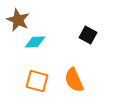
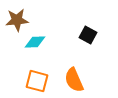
brown star: moved 1 px left; rotated 30 degrees counterclockwise
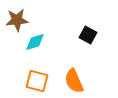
cyan diamond: rotated 15 degrees counterclockwise
orange semicircle: moved 1 px down
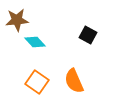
cyan diamond: rotated 65 degrees clockwise
orange square: moved 1 px down; rotated 20 degrees clockwise
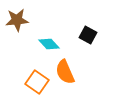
cyan diamond: moved 14 px right, 2 px down
orange semicircle: moved 9 px left, 9 px up
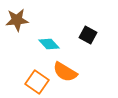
orange semicircle: rotated 35 degrees counterclockwise
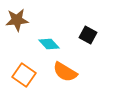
orange square: moved 13 px left, 7 px up
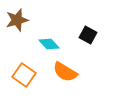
brown star: rotated 10 degrees counterclockwise
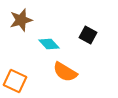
brown star: moved 4 px right
orange square: moved 9 px left, 6 px down; rotated 10 degrees counterclockwise
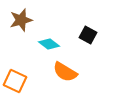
cyan diamond: rotated 10 degrees counterclockwise
